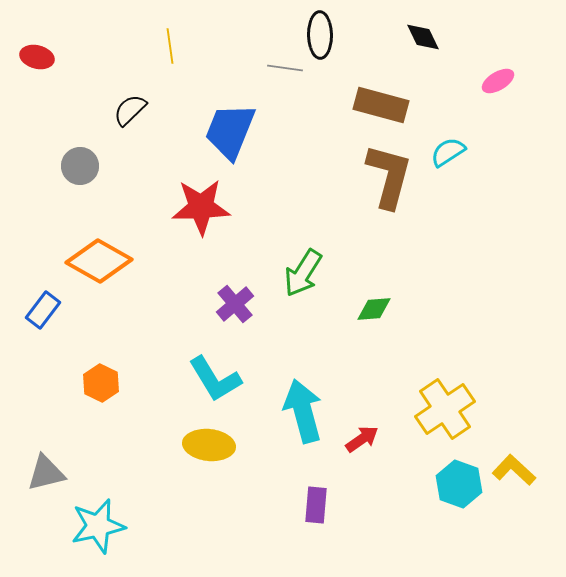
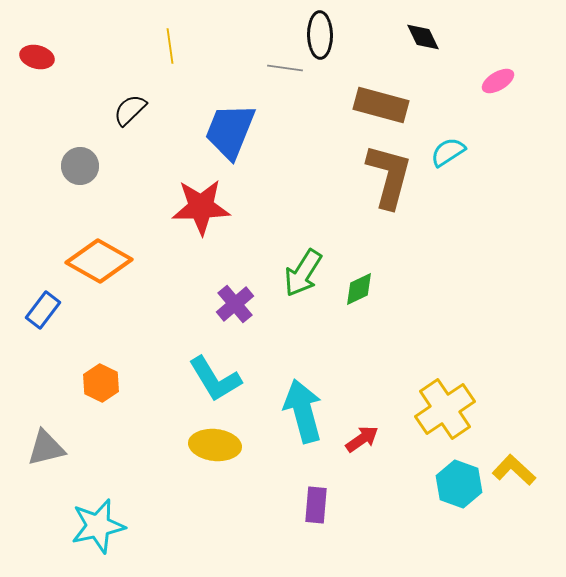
green diamond: moved 15 px left, 20 px up; rotated 21 degrees counterclockwise
yellow ellipse: moved 6 px right
gray triangle: moved 25 px up
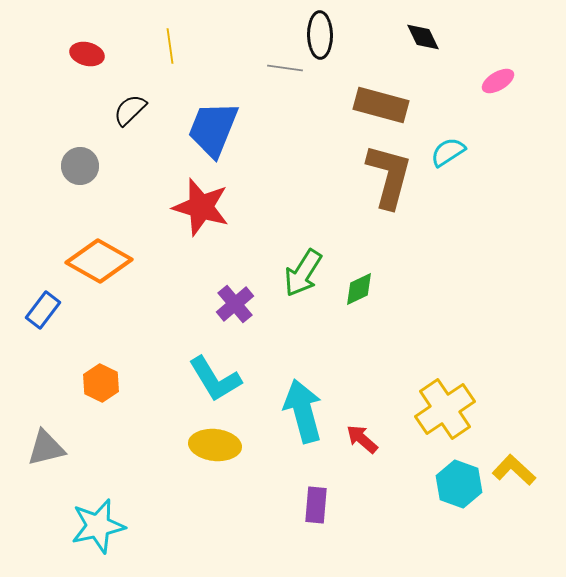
red ellipse: moved 50 px right, 3 px up
blue trapezoid: moved 17 px left, 2 px up
red star: rotated 18 degrees clockwise
red arrow: rotated 104 degrees counterclockwise
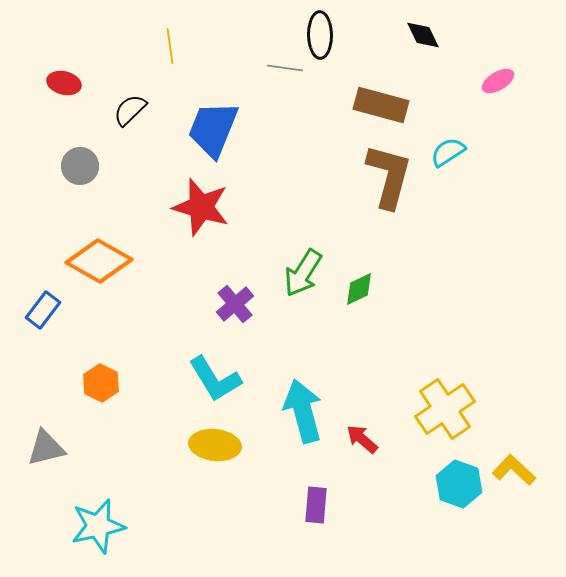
black diamond: moved 2 px up
red ellipse: moved 23 px left, 29 px down
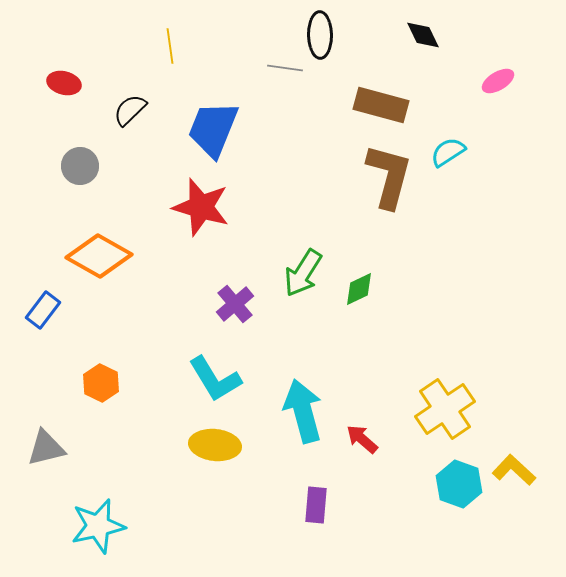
orange diamond: moved 5 px up
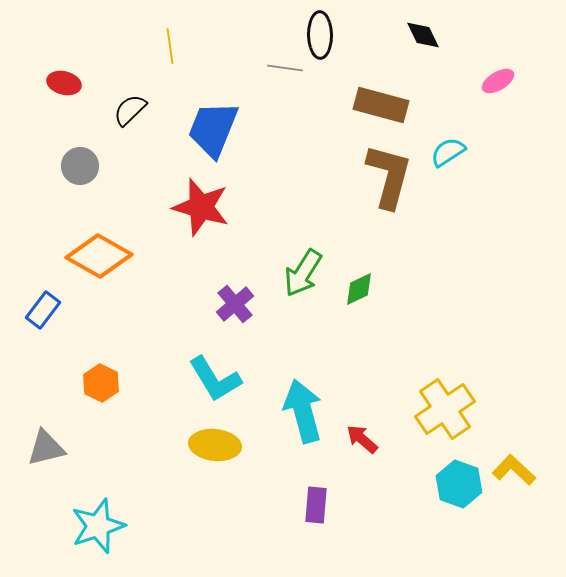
cyan star: rotated 6 degrees counterclockwise
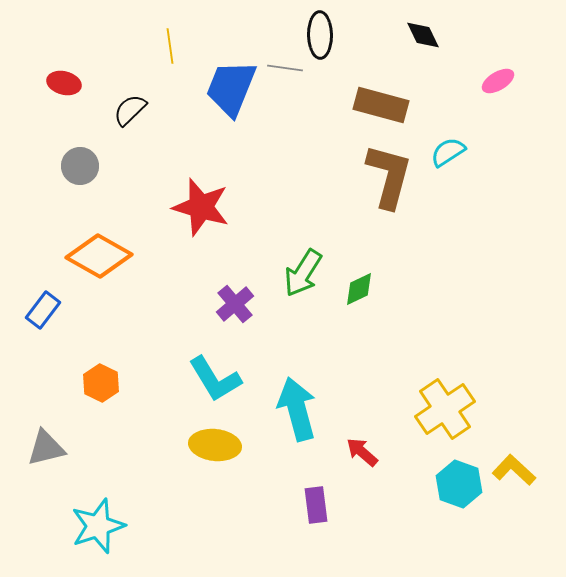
blue trapezoid: moved 18 px right, 41 px up
cyan arrow: moved 6 px left, 2 px up
red arrow: moved 13 px down
purple rectangle: rotated 12 degrees counterclockwise
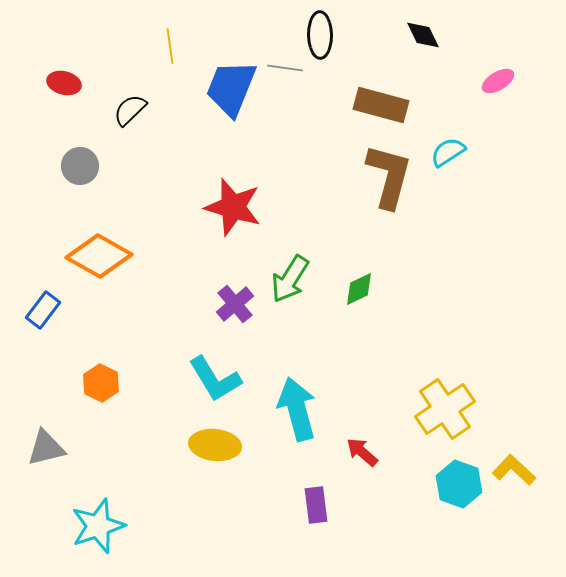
red star: moved 32 px right
green arrow: moved 13 px left, 6 px down
